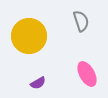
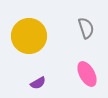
gray semicircle: moved 5 px right, 7 px down
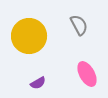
gray semicircle: moved 7 px left, 3 px up; rotated 10 degrees counterclockwise
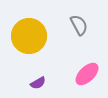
pink ellipse: rotated 75 degrees clockwise
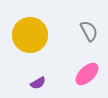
gray semicircle: moved 10 px right, 6 px down
yellow circle: moved 1 px right, 1 px up
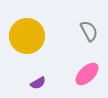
yellow circle: moved 3 px left, 1 px down
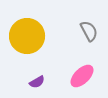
pink ellipse: moved 5 px left, 2 px down
purple semicircle: moved 1 px left, 1 px up
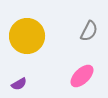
gray semicircle: rotated 55 degrees clockwise
purple semicircle: moved 18 px left, 2 px down
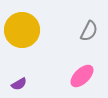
yellow circle: moved 5 px left, 6 px up
